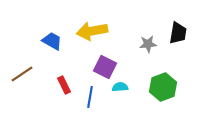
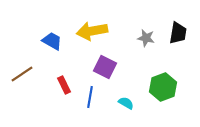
gray star: moved 2 px left, 6 px up; rotated 18 degrees clockwise
cyan semicircle: moved 6 px right, 16 px down; rotated 35 degrees clockwise
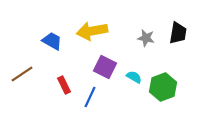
blue line: rotated 15 degrees clockwise
cyan semicircle: moved 8 px right, 26 px up
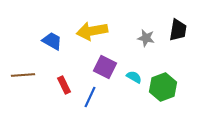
black trapezoid: moved 3 px up
brown line: moved 1 px right, 1 px down; rotated 30 degrees clockwise
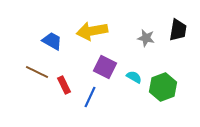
brown line: moved 14 px right, 3 px up; rotated 30 degrees clockwise
